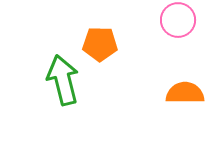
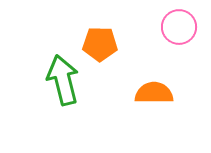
pink circle: moved 1 px right, 7 px down
orange semicircle: moved 31 px left
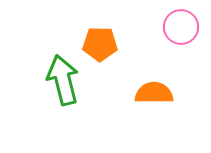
pink circle: moved 2 px right
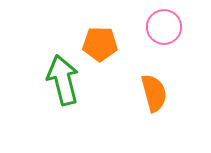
pink circle: moved 17 px left
orange semicircle: rotated 75 degrees clockwise
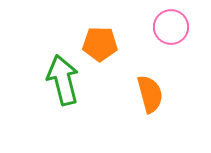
pink circle: moved 7 px right
orange semicircle: moved 4 px left, 1 px down
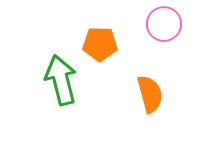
pink circle: moved 7 px left, 3 px up
green arrow: moved 2 px left
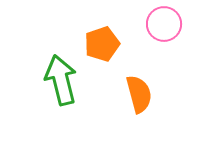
orange pentagon: moved 2 px right; rotated 20 degrees counterclockwise
orange semicircle: moved 11 px left
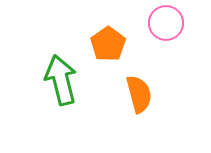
pink circle: moved 2 px right, 1 px up
orange pentagon: moved 6 px right; rotated 16 degrees counterclockwise
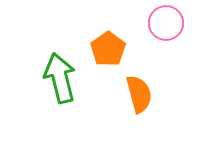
orange pentagon: moved 5 px down
green arrow: moved 1 px left, 2 px up
